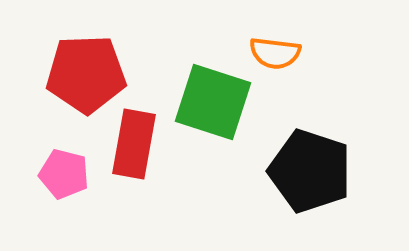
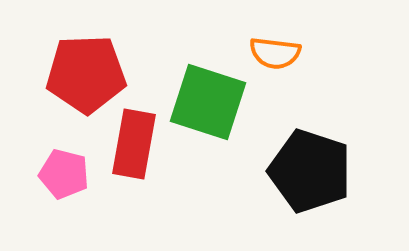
green square: moved 5 px left
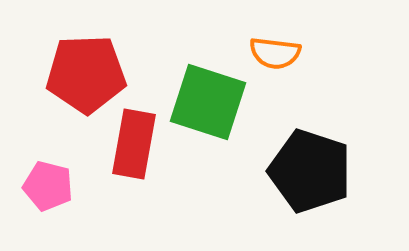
pink pentagon: moved 16 px left, 12 px down
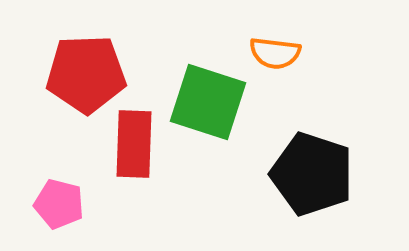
red rectangle: rotated 8 degrees counterclockwise
black pentagon: moved 2 px right, 3 px down
pink pentagon: moved 11 px right, 18 px down
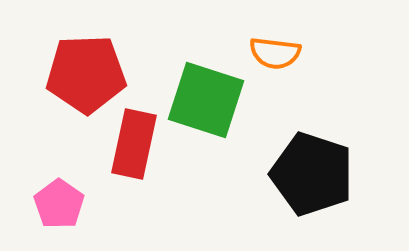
green square: moved 2 px left, 2 px up
red rectangle: rotated 10 degrees clockwise
pink pentagon: rotated 21 degrees clockwise
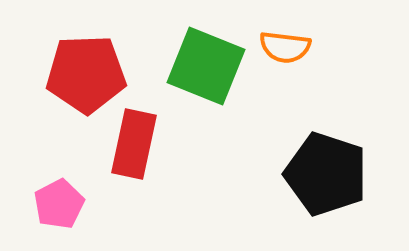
orange semicircle: moved 10 px right, 6 px up
green square: moved 34 px up; rotated 4 degrees clockwise
black pentagon: moved 14 px right
pink pentagon: rotated 9 degrees clockwise
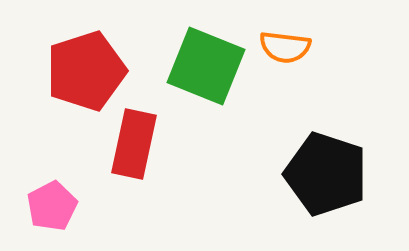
red pentagon: moved 3 px up; rotated 16 degrees counterclockwise
pink pentagon: moved 7 px left, 2 px down
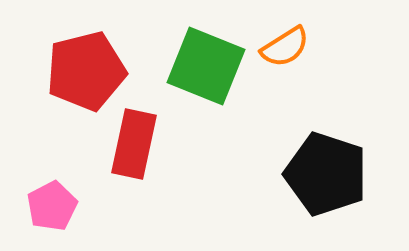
orange semicircle: rotated 39 degrees counterclockwise
red pentagon: rotated 4 degrees clockwise
